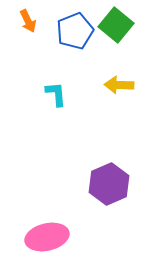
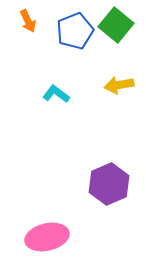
yellow arrow: rotated 12 degrees counterclockwise
cyan L-shape: rotated 48 degrees counterclockwise
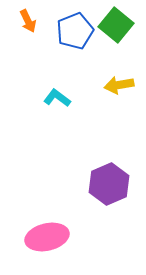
cyan L-shape: moved 1 px right, 4 px down
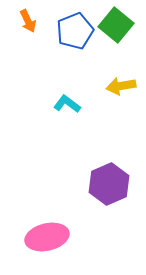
yellow arrow: moved 2 px right, 1 px down
cyan L-shape: moved 10 px right, 6 px down
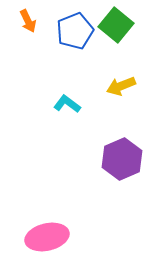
yellow arrow: rotated 12 degrees counterclockwise
purple hexagon: moved 13 px right, 25 px up
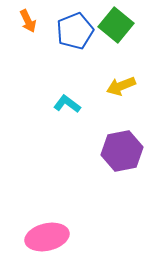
purple hexagon: moved 8 px up; rotated 12 degrees clockwise
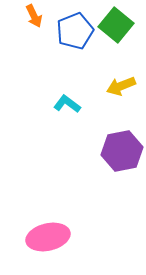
orange arrow: moved 6 px right, 5 px up
pink ellipse: moved 1 px right
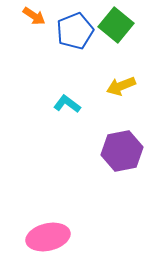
orange arrow: rotated 30 degrees counterclockwise
